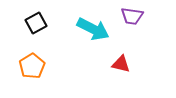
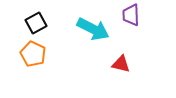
purple trapezoid: moved 1 px left, 1 px up; rotated 80 degrees clockwise
orange pentagon: moved 1 px right, 12 px up; rotated 15 degrees counterclockwise
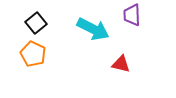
purple trapezoid: moved 1 px right
black square: rotated 10 degrees counterclockwise
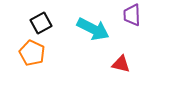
black square: moved 5 px right; rotated 10 degrees clockwise
orange pentagon: moved 1 px left, 1 px up
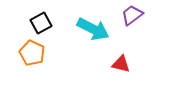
purple trapezoid: rotated 55 degrees clockwise
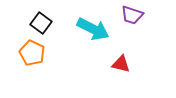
purple trapezoid: rotated 125 degrees counterclockwise
black square: rotated 25 degrees counterclockwise
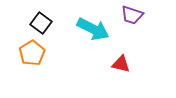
orange pentagon: rotated 15 degrees clockwise
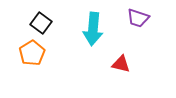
purple trapezoid: moved 6 px right, 3 px down
cyan arrow: rotated 68 degrees clockwise
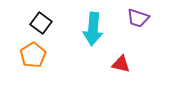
orange pentagon: moved 1 px right, 2 px down
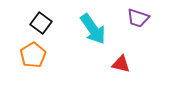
cyan arrow: rotated 40 degrees counterclockwise
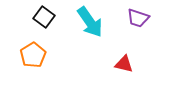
black square: moved 3 px right, 6 px up
cyan arrow: moved 3 px left, 7 px up
red triangle: moved 3 px right
